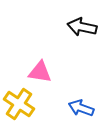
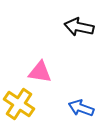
black arrow: moved 3 px left
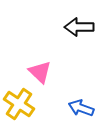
black arrow: rotated 12 degrees counterclockwise
pink triangle: rotated 35 degrees clockwise
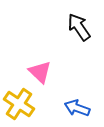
black arrow: rotated 56 degrees clockwise
blue arrow: moved 4 px left
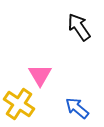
pink triangle: moved 3 px down; rotated 15 degrees clockwise
blue arrow: rotated 20 degrees clockwise
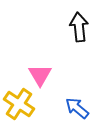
black arrow: rotated 28 degrees clockwise
